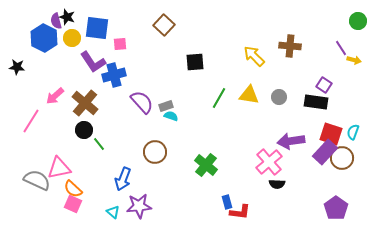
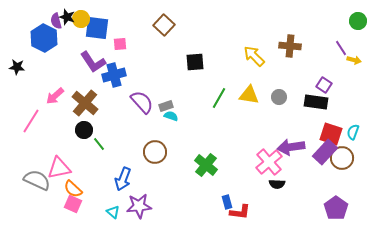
yellow circle at (72, 38): moved 9 px right, 19 px up
purple arrow at (291, 141): moved 6 px down
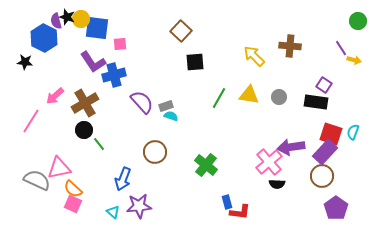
brown square at (164, 25): moved 17 px right, 6 px down
black star at (17, 67): moved 8 px right, 5 px up
brown cross at (85, 103): rotated 20 degrees clockwise
brown circle at (342, 158): moved 20 px left, 18 px down
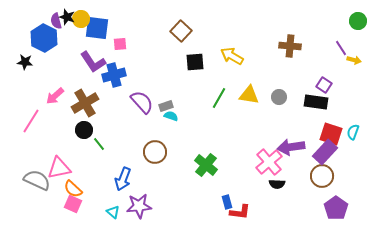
yellow arrow at (254, 56): moved 22 px left; rotated 15 degrees counterclockwise
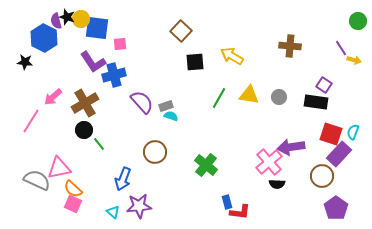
pink arrow at (55, 96): moved 2 px left, 1 px down
purple rectangle at (325, 152): moved 14 px right, 2 px down
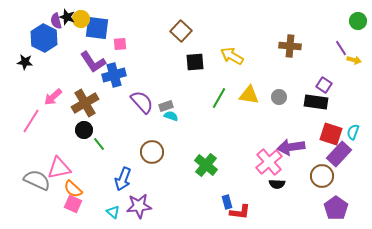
brown circle at (155, 152): moved 3 px left
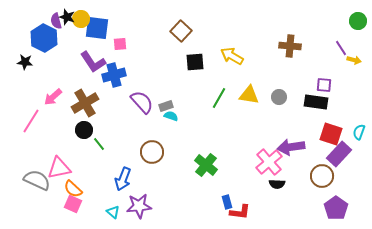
purple square at (324, 85): rotated 28 degrees counterclockwise
cyan semicircle at (353, 132): moved 6 px right
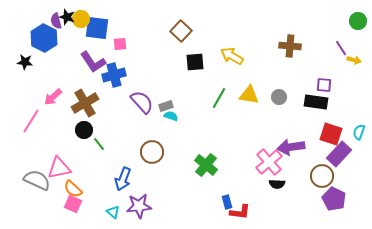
purple pentagon at (336, 208): moved 2 px left, 9 px up; rotated 10 degrees counterclockwise
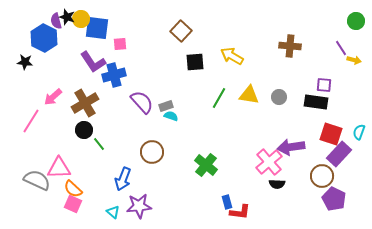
green circle at (358, 21): moved 2 px left
pink triangle at (59, 168): rotated 10 degrees clockwise
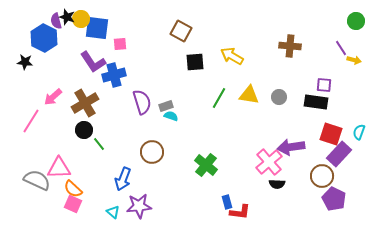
brown square at (181, 31): rotated 15 degrees counterclockwise
purple semicircle at (142, 102): rotated 25 degrees clockwise
